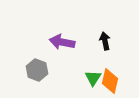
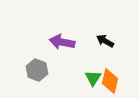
black arrow: rotated 48 degrees counterclockwise
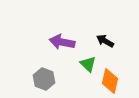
gray hexagon: moved 7 px right, 9 px down
green triangle: moved 5 px left, 14 px up; rotated 18 degrees counterclockwise
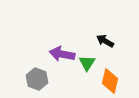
purple arrow: moved 12 px down
green triangle: moved 1 px left, 1 px up; rotated 18 degrees clockwise
gray hexagon: moved 7 px left
